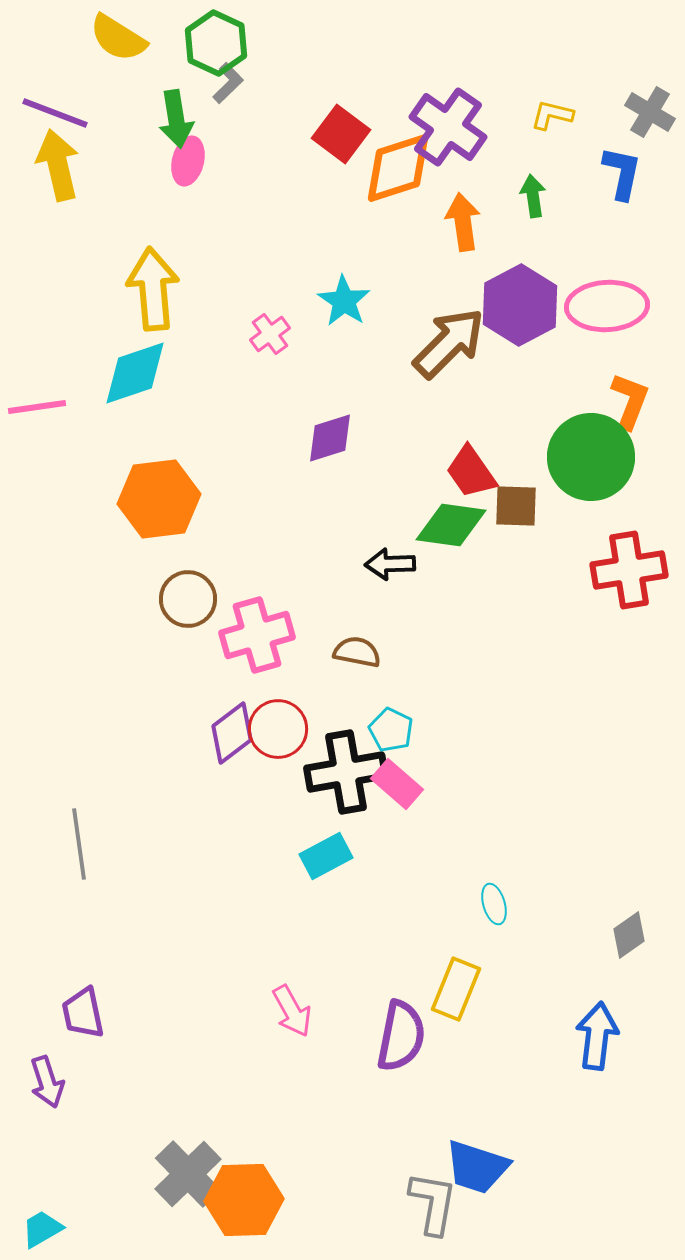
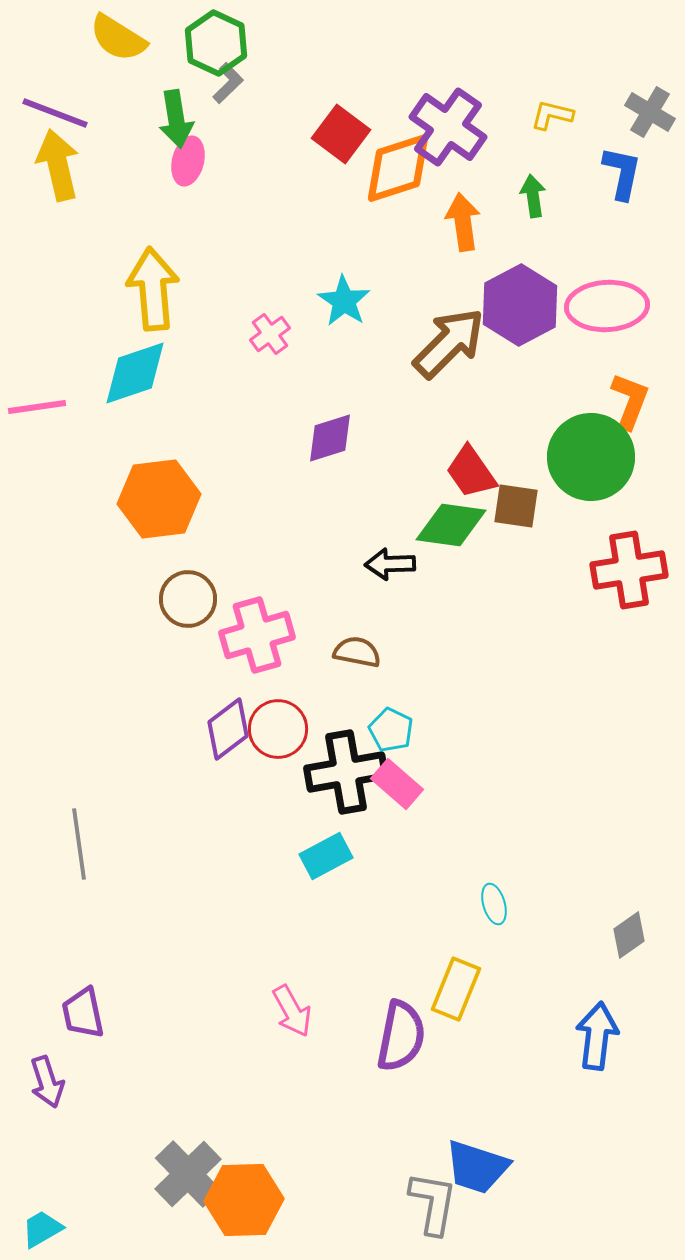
brown square at (516, 506): rotated 6 degrees clockwise
purple diamond at (232, 733): moved 4 px left, 4 px up
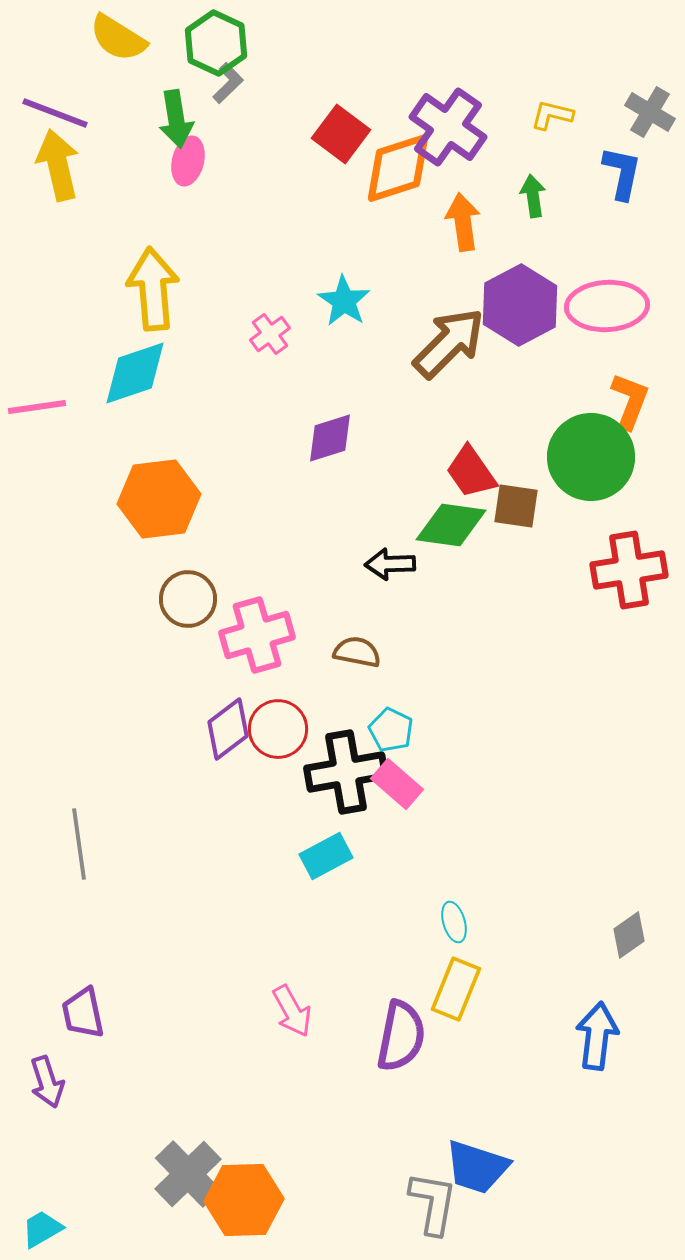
cyan ellipse at (494, 904): moved 40 px left, 18 px down
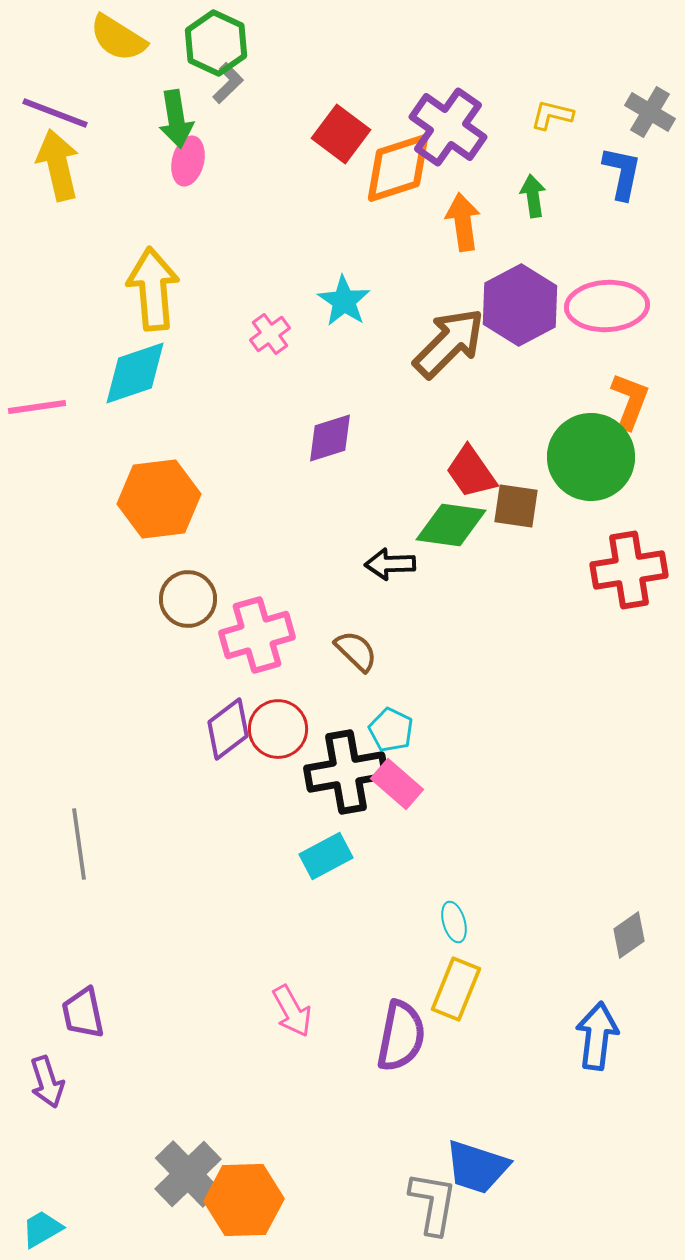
brown semicircle at (357, 652): moved 1 px left, 1 px up; rotated 33 degrees clockwise
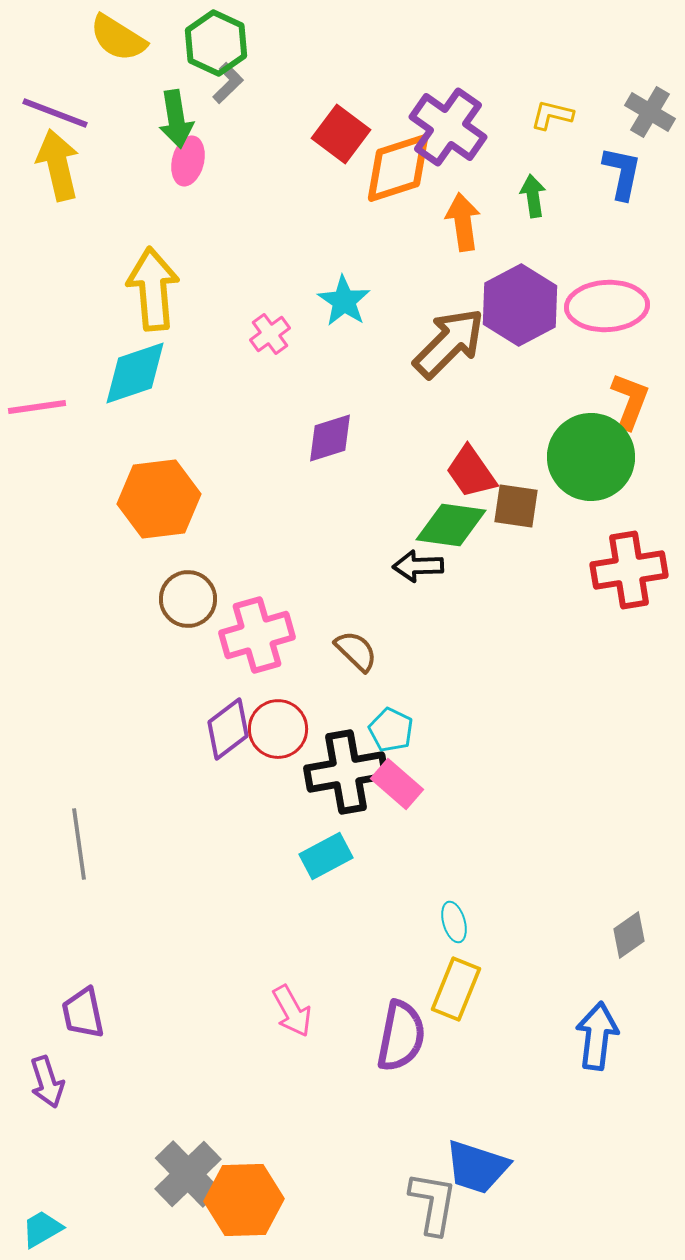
black arrow at (390, 564): moved 28 px right, 2 px down
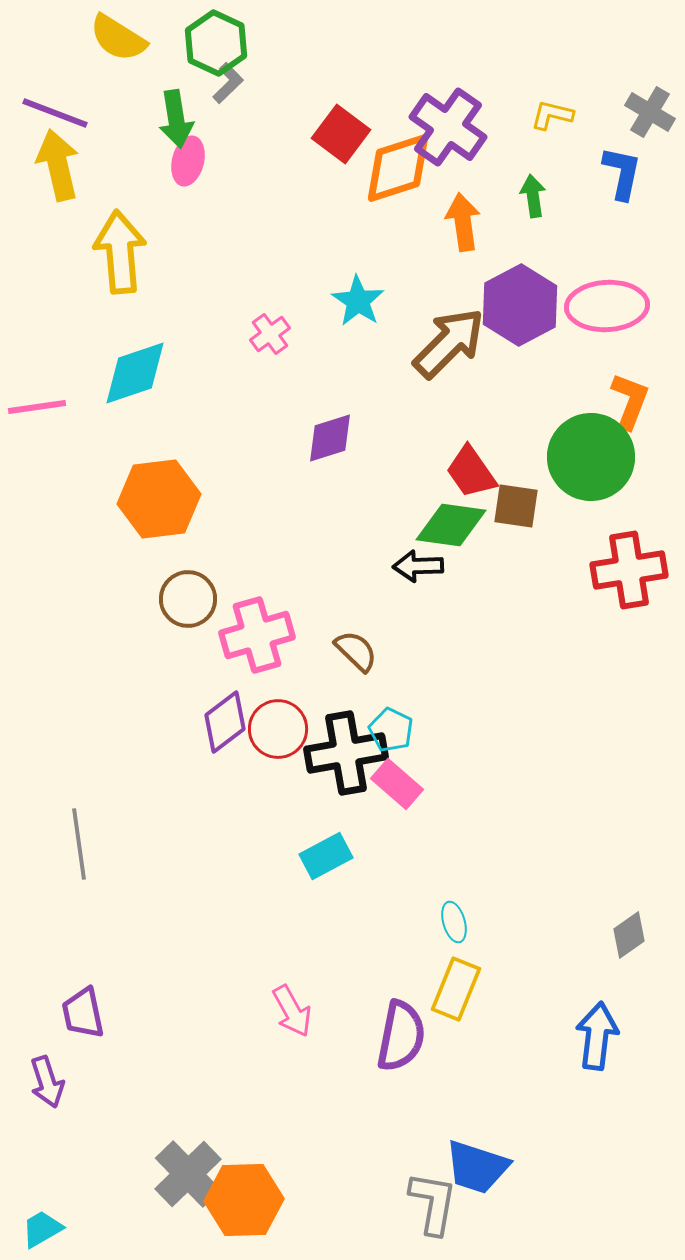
yellow arrow at (153, 289): moved 33 px left, 37 px up
cyan star at (344, 301): moved 14 px right
purple diamond at (228, 729): moved 3 px left, 7 px up
black cross at (346, 772): moved 19 px up
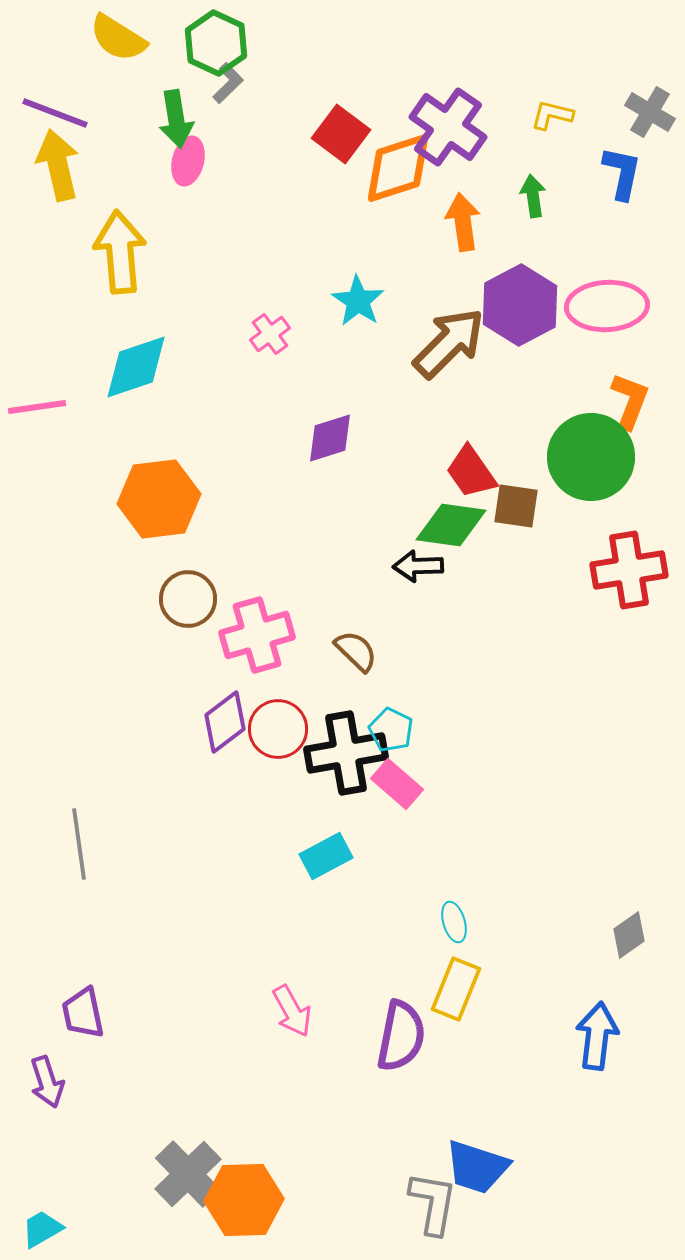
cyan diamond at (135, 373): moved 1 px right, 6 px up
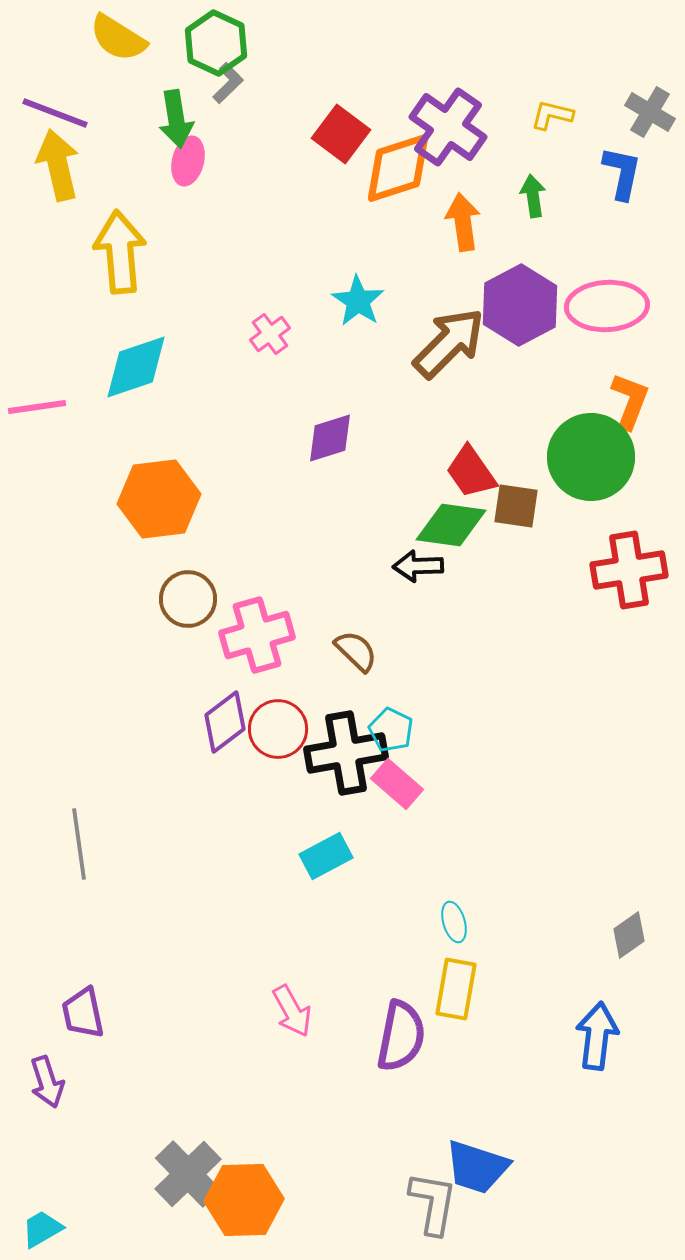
yellow rectangle at (456, 989): rotated 12 degrees counterclockwise
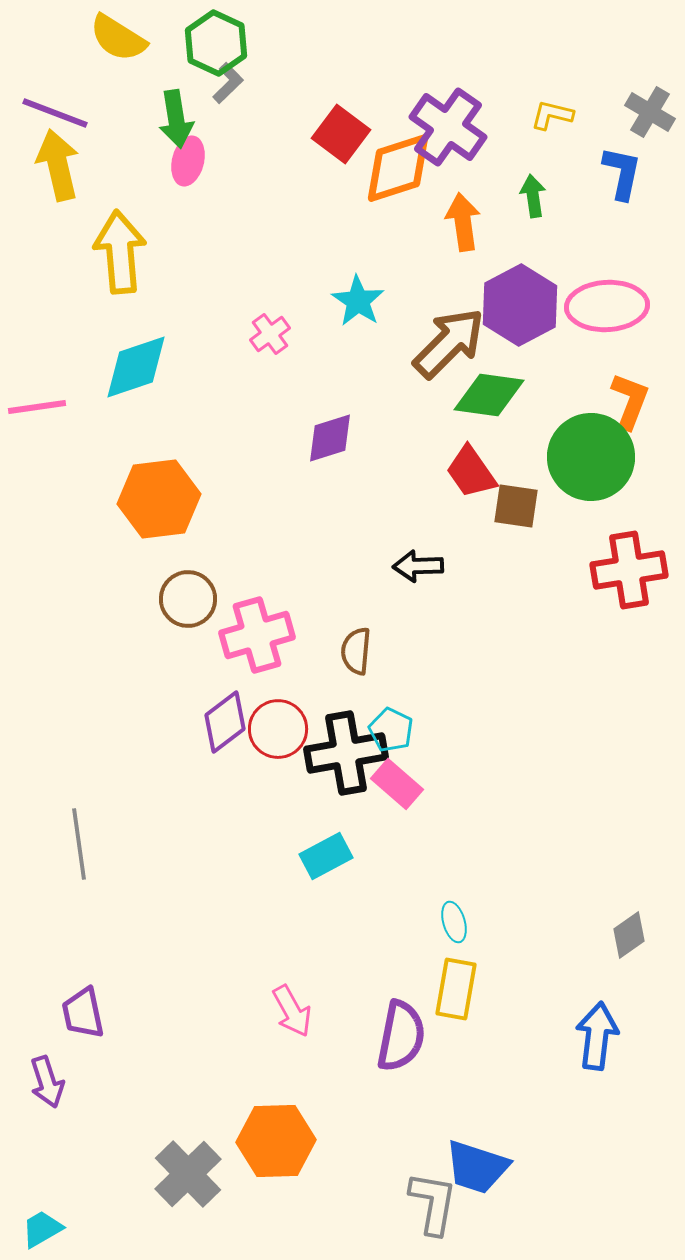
green diamond at (451, 525): moved 38 px right, 130 px up
brown semicircle at (356, 651): rotated 129 degrees counterclockwise
orange hexagon at (244, 1200): moved 32 px right, 59 px up
